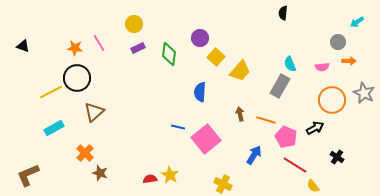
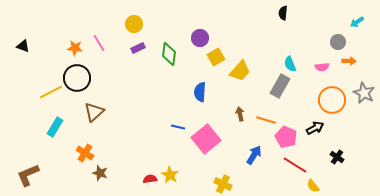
yellow square: rotated 18 degrees clockwise
cyan rectangle: moved 1 px right, 1 px up; rotated 30 degrees counterclockwise
orange cross: rotated 12 degrees counterclockwise
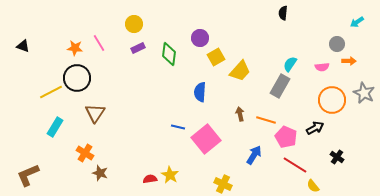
gray circle: moved 1 px left, 2 px down
cyan semicircle: rotated 56 degrees clockwise
brown triangle: moved 1 px right, 1 px down; rotated 15 degrees counterclockwise
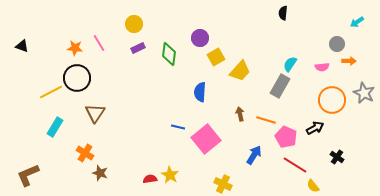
black triangle: moved 1 px left
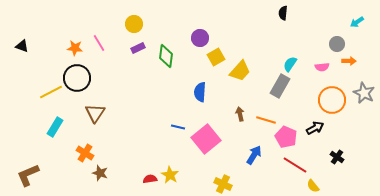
green diamond: moved 3 px left, 2 px down
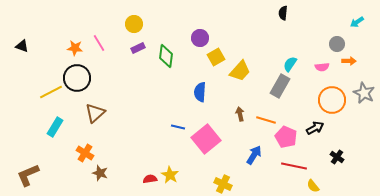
brown triangle: rotated 15 degrees clockwise
red line: moved 1 px left, 1 px down; rotated 20 degrees counterclockwise
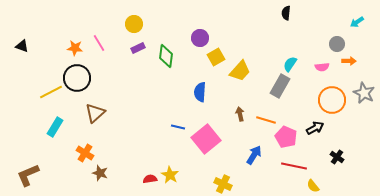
black semicircle: moved 3 px right
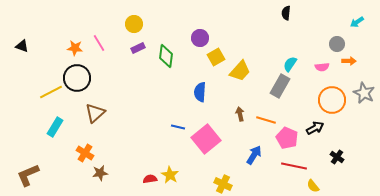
pink pentagon: moved 1 px right, 1 px down
brown star: rotated 28 degrees counterclockwise
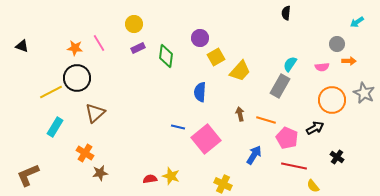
yellow star: moved 1 px right, 1 px down; rotated 12 degrees counterclockwise
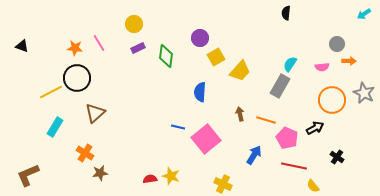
cyan arrow: moved 7 px right, 8 px up
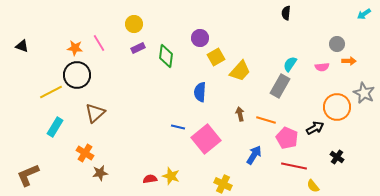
black circle: moved 3 px up
orange circle: moved 5 px right, 7 px down
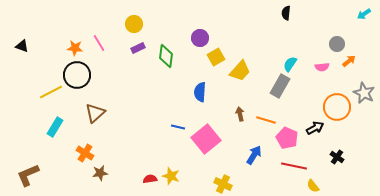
orange arrow: rotated 40 degrees counterclockwise
